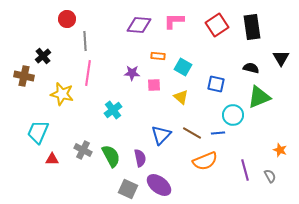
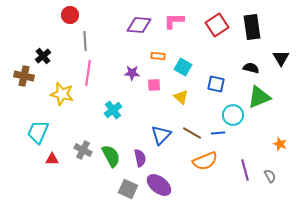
red circle: moved 3 px right, 4 px up
orange star: moved 6 px up
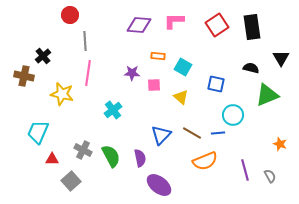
green triangle: moved 8 px right, 2 px up
gray square: moved 57 px left, 8 px up; rotated 24 degrees clockwise
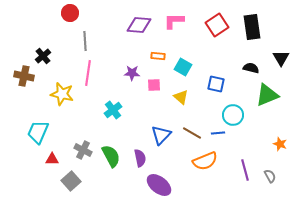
red circle: moved 2 px up
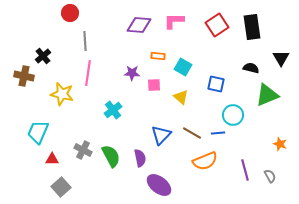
gray square: moved 10 px left, 6 px down
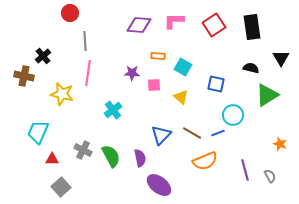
red square: moved 3 px left
green triangle: rotated 10 degrees counterclockwise
blue line: rotated 16 degrees counterclockwise
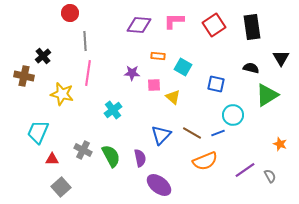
yellow triangle: moved 8 px left
purple line: rotated 70 degrees clockwise
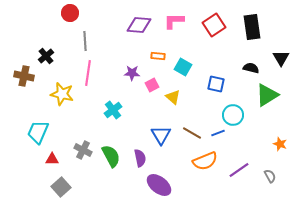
black cross: moved 3 px right
pink square: moved 2 px left; rotated 24 degrees counterclockwise
blue triangle: rotated 15 degrees counterclockwise
purple line: moved 6 px left
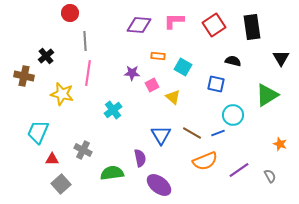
black semicircle: moved 18 px left, 7 px up
green semicircle: moved 1 px right, 17 px down; rotated 70 degrees counterclockwise
gray square: moved 3 px up
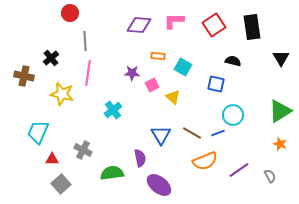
black cross: moved 5 px right, 2 px down
green triangle: moved 13 px right, 16 px down
